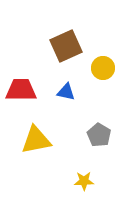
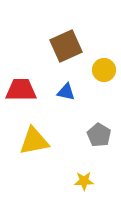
yellow circle: moved 1 px right, 2 px down
yellow triangle: moved 2 px left, 1 px down
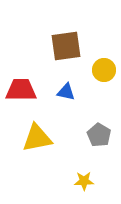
brown square: rotated 16 degrees clockwise
yellow triangle: moved 3 px right, 3 px up
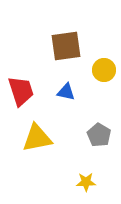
red trapezoid: moved 1 px down; rotated 72 degrees clockwise
yellow star: moved 2 px right, 1 px down
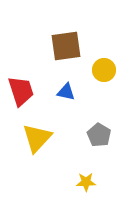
yellow triangle: rotated 36 degrees counterclockwise
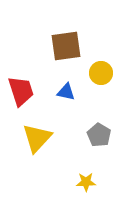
yellow circle: moved 3 px left, 3 px down
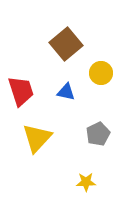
brown square: moved 2 px up; rotated 32 degrees counterclockwise
gray pentagon: moved 1 px left, 1 px up; rotated 15 degrees clockwise
